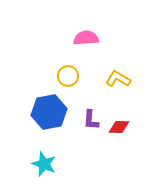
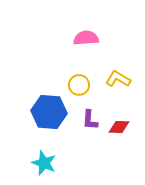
yellow circle: moved 11 px right, 9 px down
blue hexagon: rotated 16 degrees clockwise
purple L-shape: moved 1 px left
cyan star: moved 1 px up
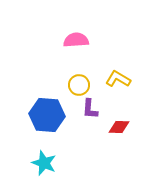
pink semicircle: moved 10 px left, 2 px down
blue hexagon: moved 2 px left, 3 px down
purple L-shape: moved 11 px up
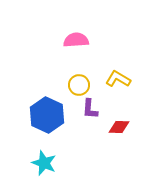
blue hexagon: rotated 20 degrees clockwise
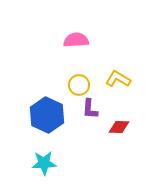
cyan star: rotated 25 degrees counterclockwise
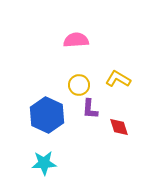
red diamond: rotated 70 degrees clockwise
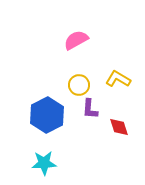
pink semicircle: rotated 25 degrees counterclockwise
blue hexagon: rotated 8 degrees clockwise
